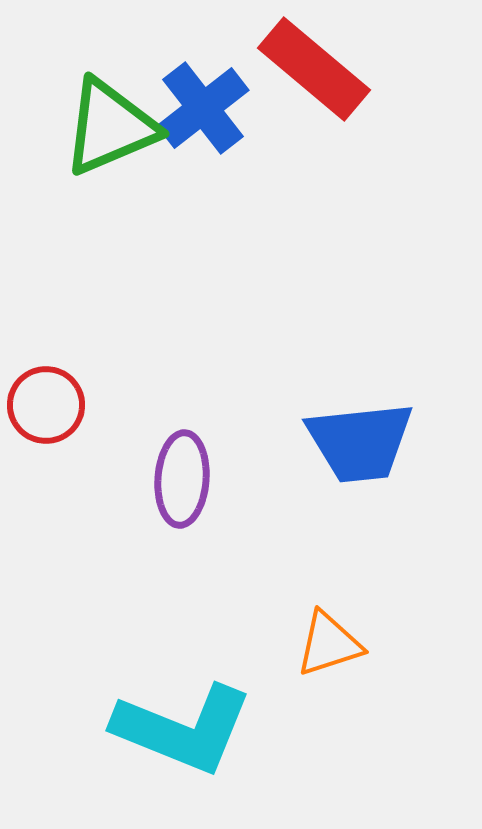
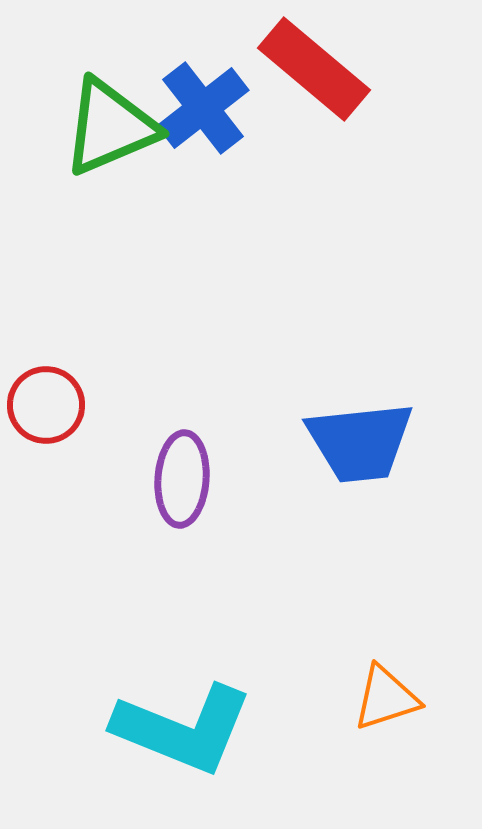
orange triangle: moved 57 px right, 54 px down
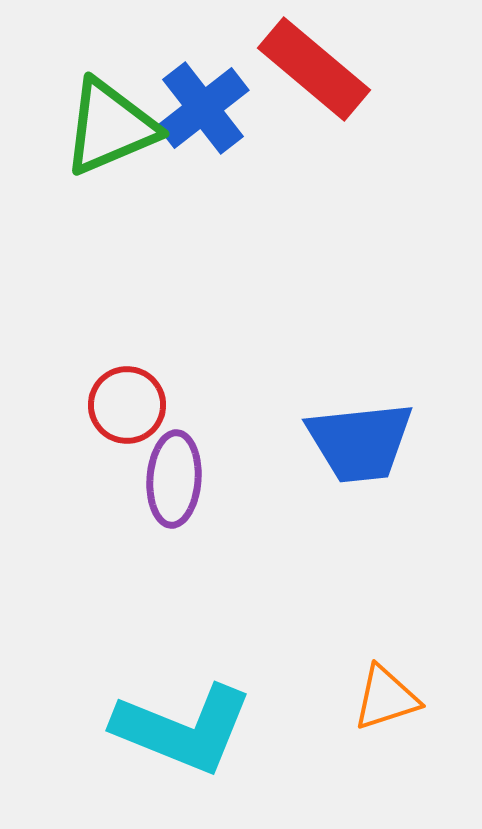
red circle: moved 81 px right
purple ellipse: moved 8 px left
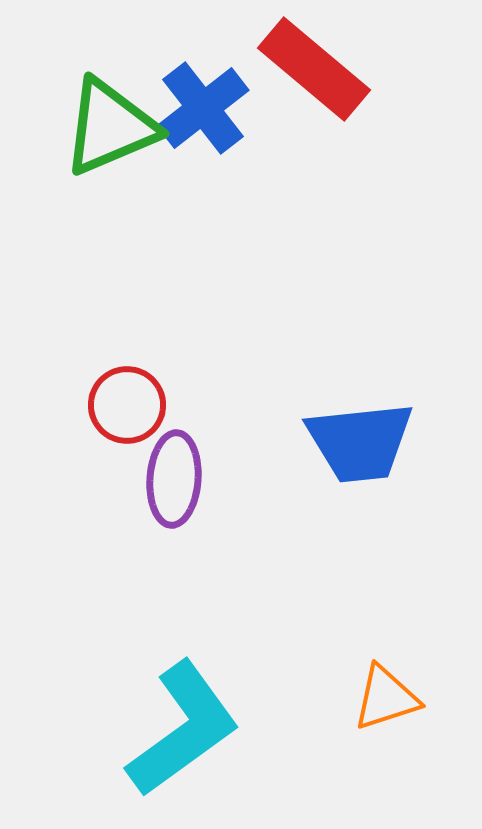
cyan L-shape: rotated 58 degrees counterclockwise
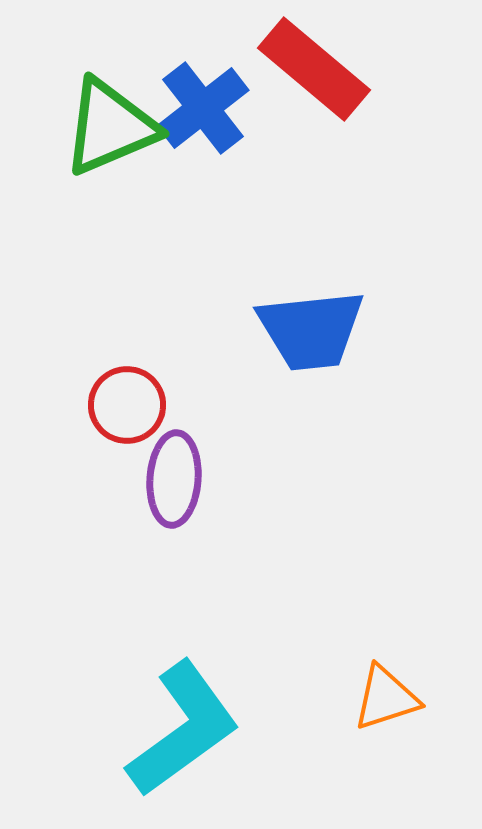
blue trapezoid: moved 49 px left, 112 px up
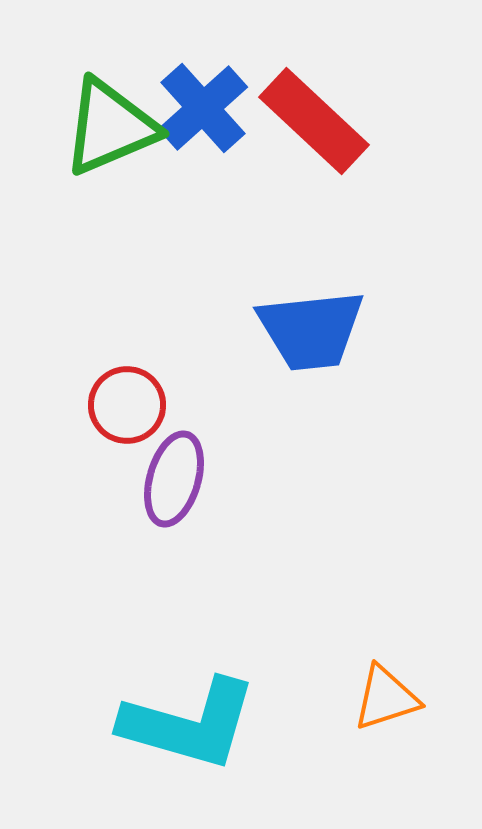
red rectangle: moved 52 px down; rotated 3 degrees clockwise
blue cross: rotated 4 degrees counterclockwise
purple ellipse: rotated 12 degrees clockwise
cyan L-shape: moved 6 px right, 5 px up; rotated 52 degrees clockwise
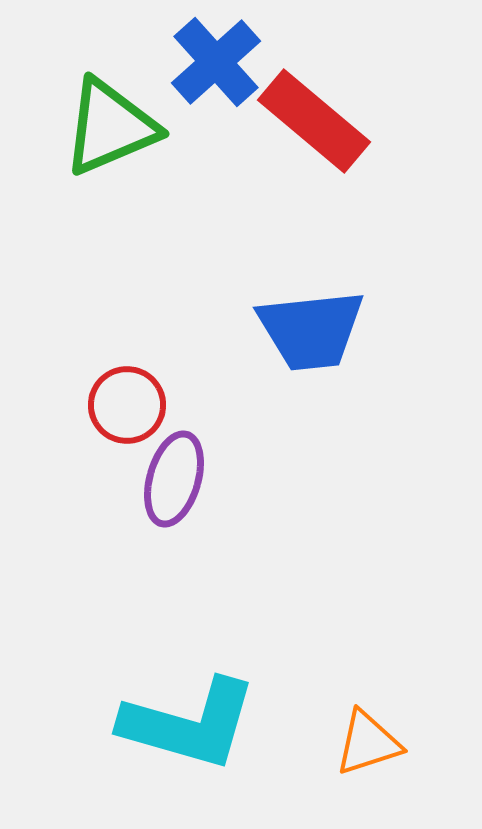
blue cross: moved 13 px right, 46 px up
red rectangle: rotated 3 degrees counterclockwise
orange triangle: moved 18 px left, 45 px down
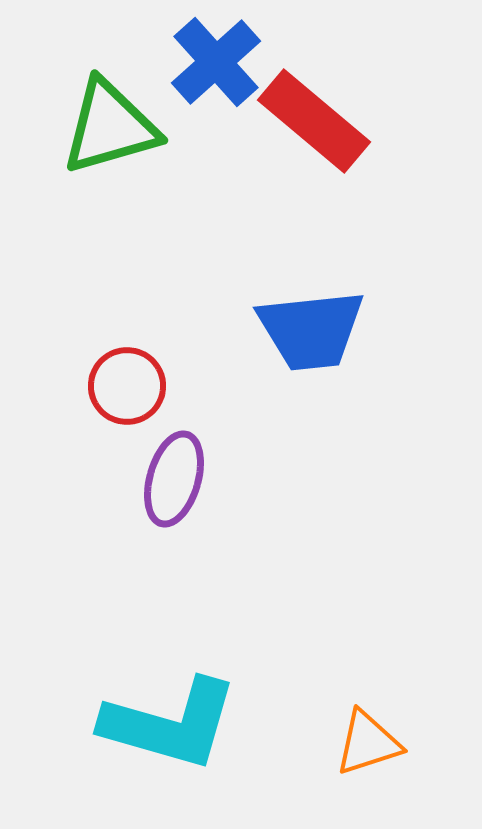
green triangle: rotated 7 degrees clockwise
red circle: moved 19 px up
cyan L-shape: moved 19 px left
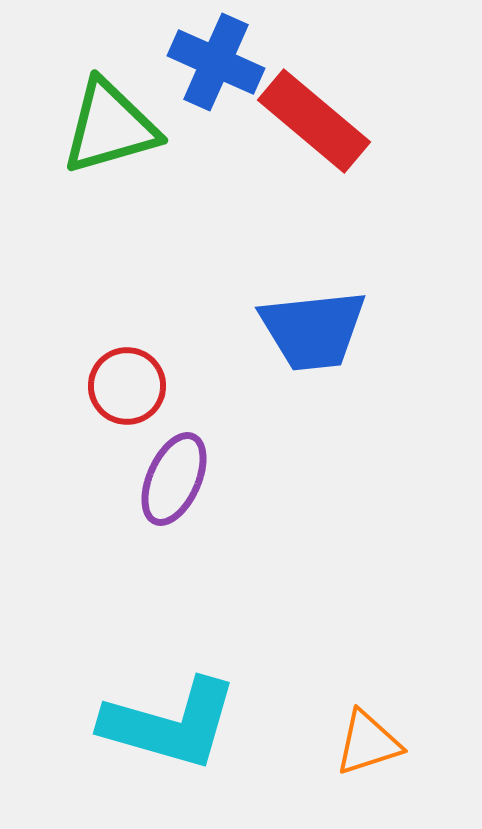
blue cross: rotated 24 degrees counterclockwise
blue trapezoid: moved 2 px right
purple ellipse: rotated 8 degrees clockwise
